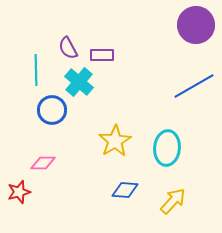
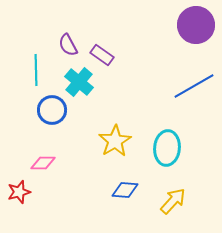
purple semicircle: moved 3 px up
purple rectangle: rotated 35 degrees clockwise
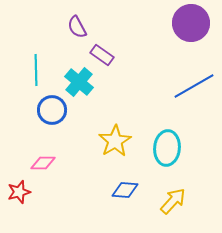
purple circle: moved 5 px left, 2 px up
purple semicircle: moved 9 px right, 18 px up
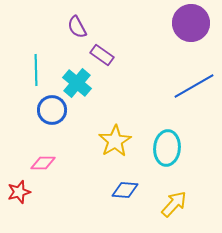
cyan cross: moved 2 px left, 1 px down
yellow arrow: moved 1 px right, 3 px down
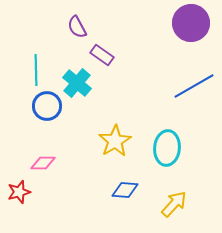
blue circle: moved 5 px left, 4 px up
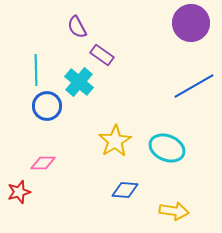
cyan cross: moved 2 px right, 1 px up
cyan ellipse: rotated 72 degrees counterclockwise
yellow arrow: moved 7 px down; rotated 56 degrees clockwise
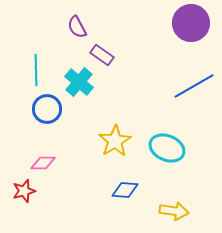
blue circle: moved 3 px down
red star: moved 5 px right, 1 px up
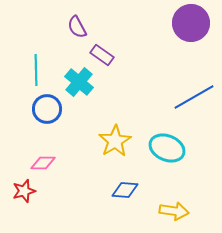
blue line: moved 11 px down
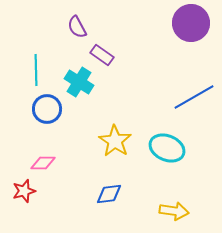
cyan cross: rotated 8 degrees counterclockwise
yellow star: rotated 8 degrees counterclockwise
blue diamond: moved 16 px left, 4 px down; rotated 12 degrees counterclockwise
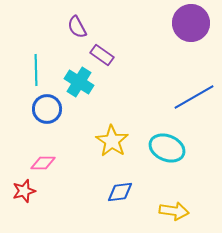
yellow star: moved 3 px left
blue diamond: moved 11 px right, 2 px up
